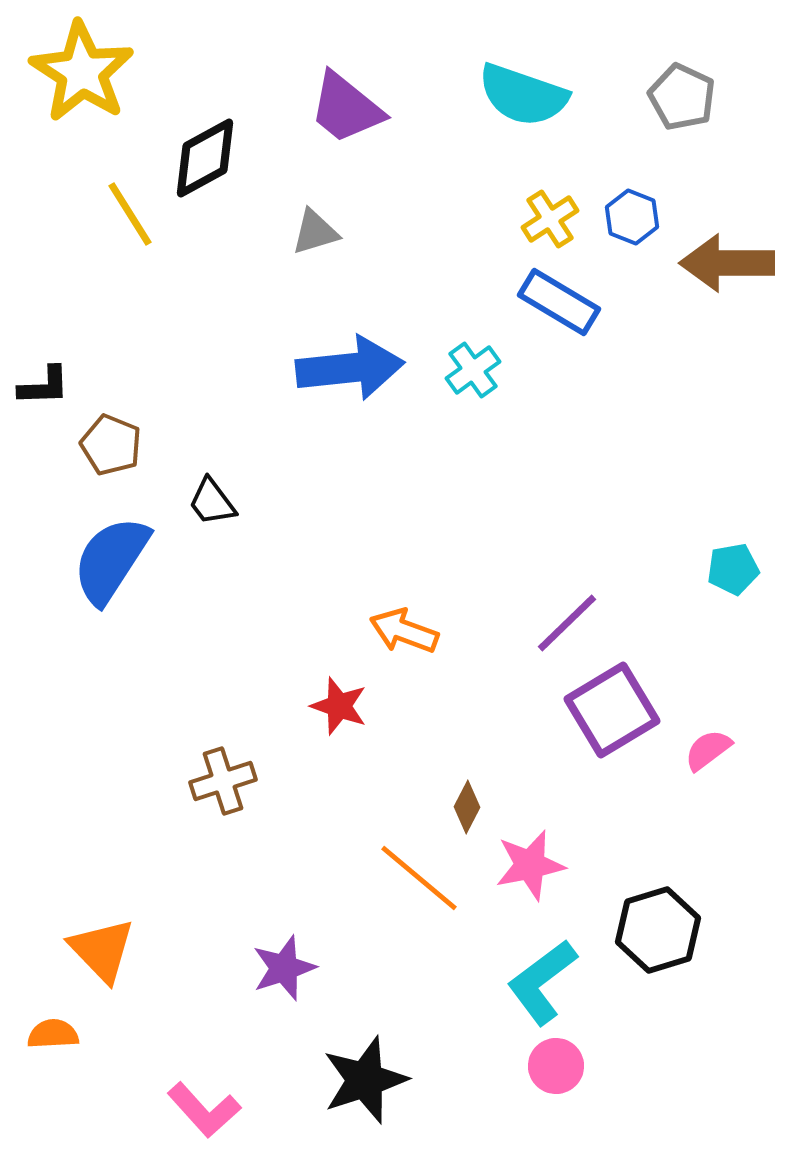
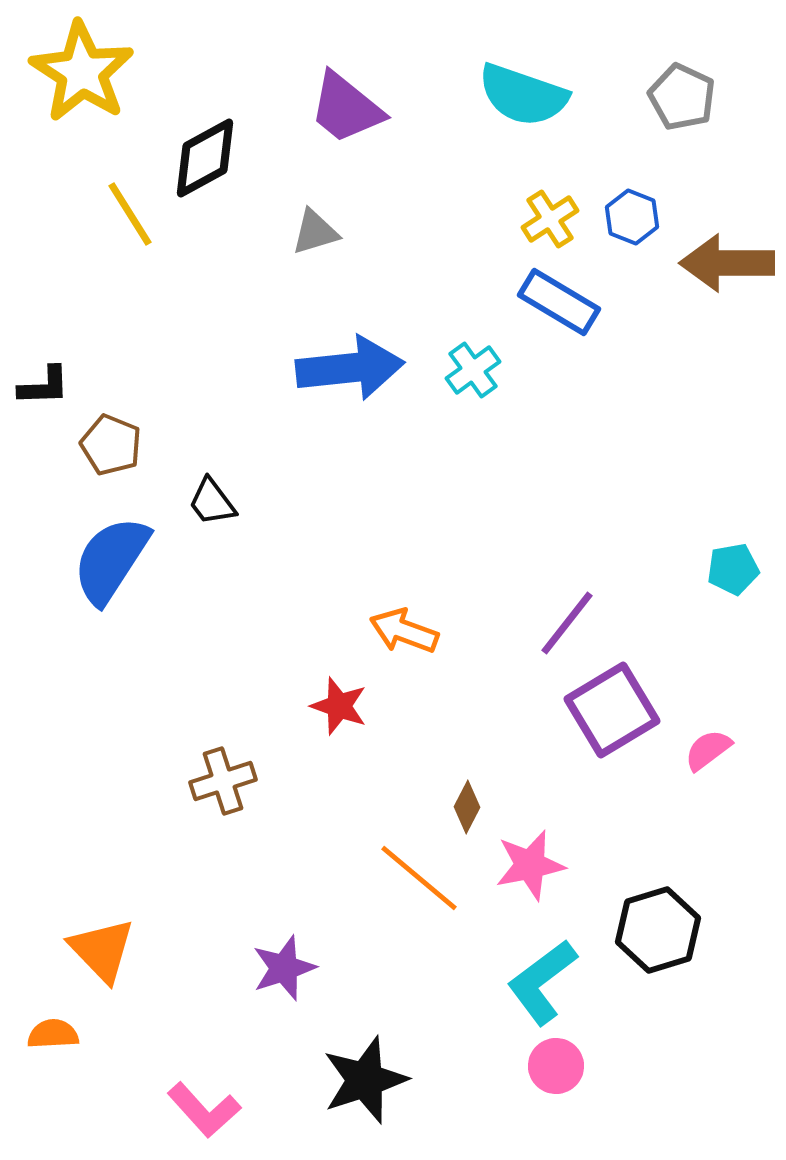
purple line: rotated 8 degrees counterclockwise
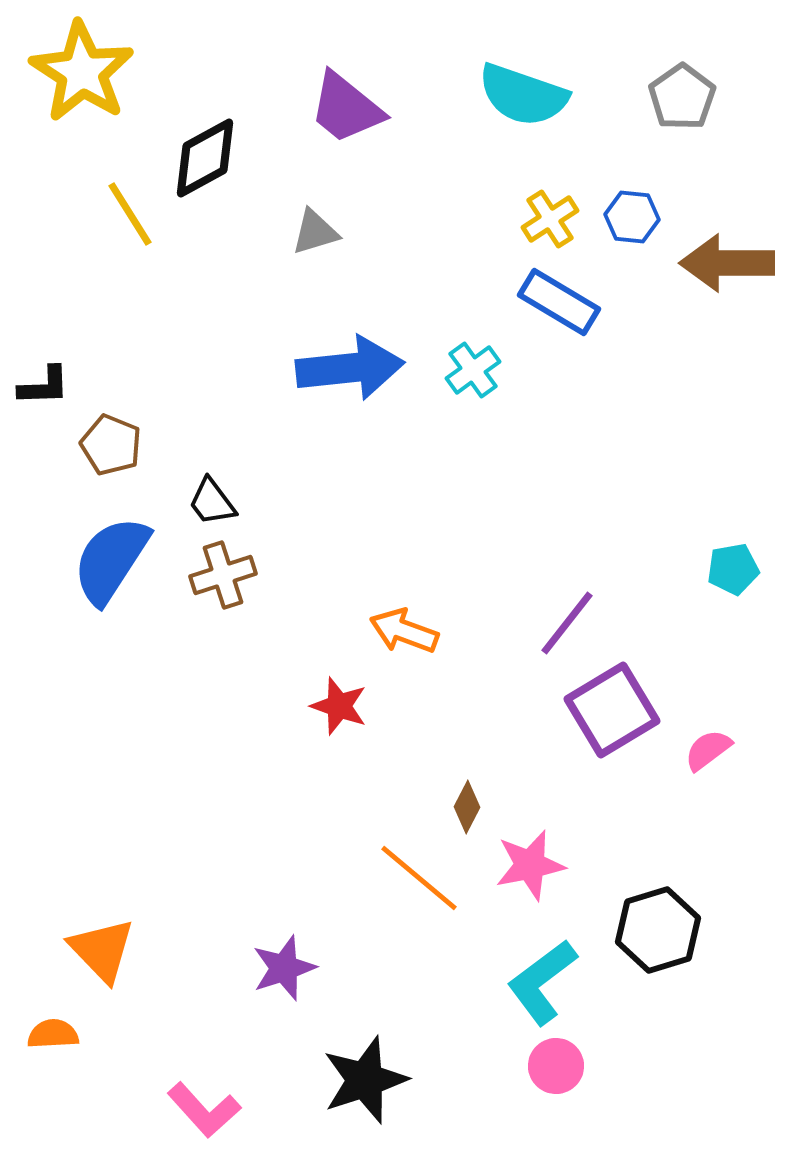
gray pentagon: rotated 12 degrees clockwise
blue hexagon: rotated 16 degrees counterclockwise
brown cross: moved 206 px up
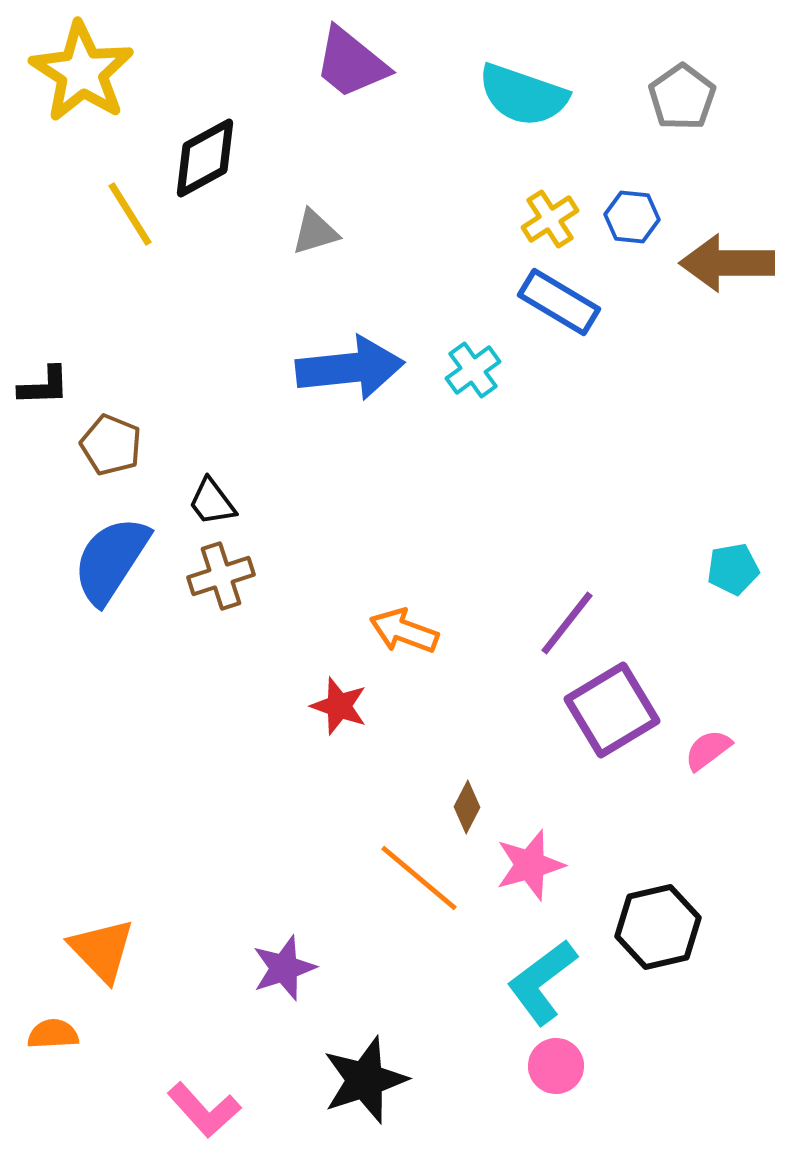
purple trapezoid: moved 5 px right, 45 px up
brown cross: moved 2 px left, 1 px down
pink star: rotated 4 degrees counterclockwise
black hexagon: moved 3 px up; rotated 4 degrees clockwise
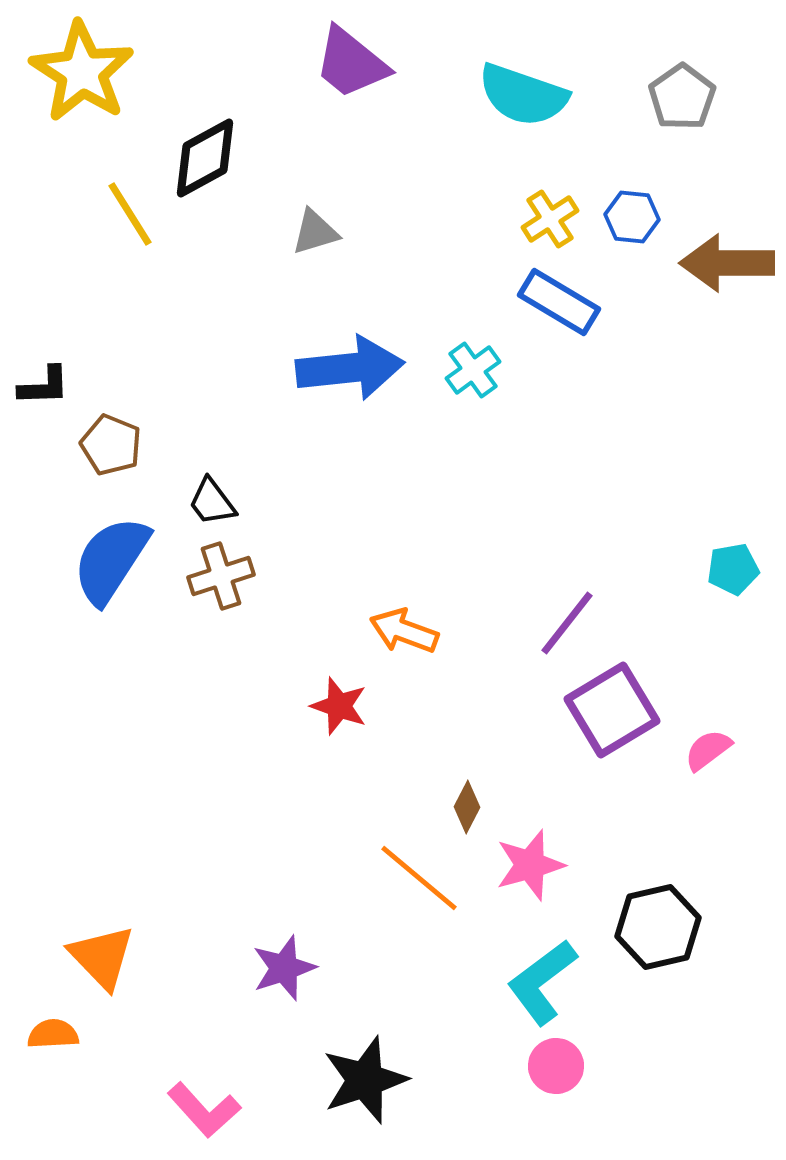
orange triangle: moved 7 px down
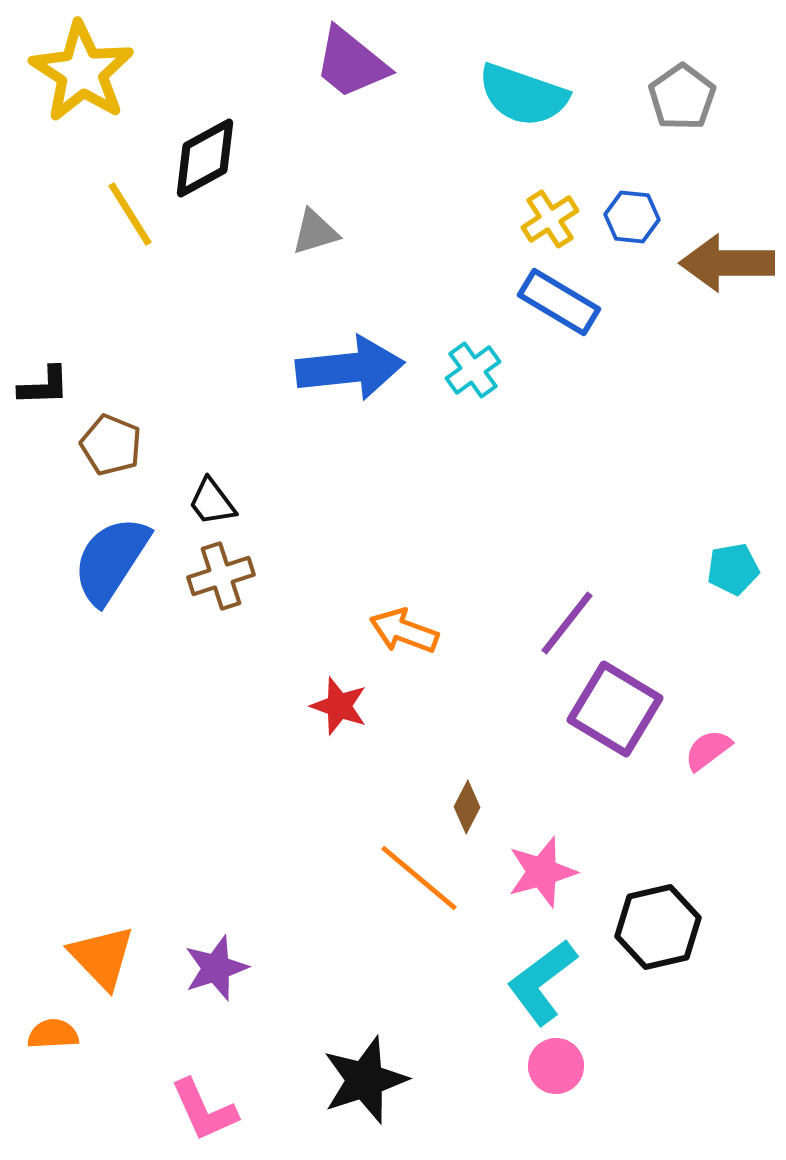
purple square: moved 3 px right, 1 px up; rotated 28 degrees counterclockwise
pink star: moved 12 px right, 7 px down
purple star: moved 68 px left
pink L-shape: rotated 18 degrees clockwise
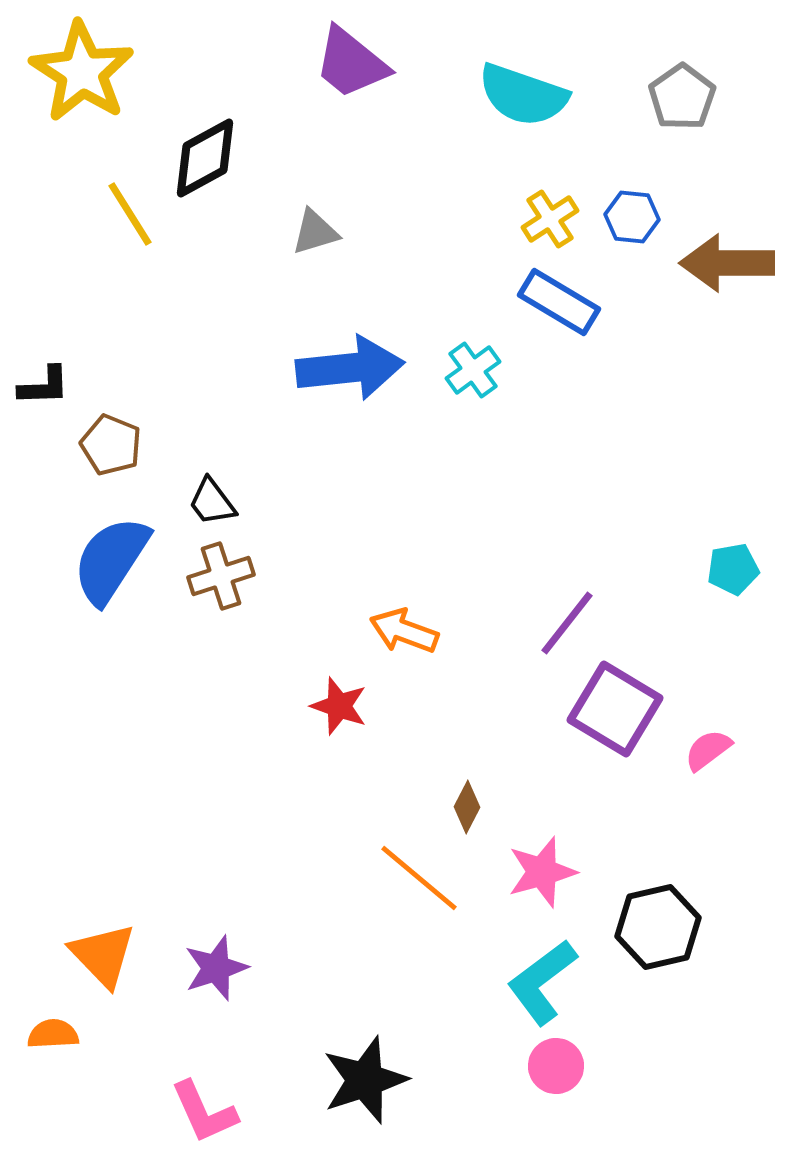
orange triangle: moved 1 px right, 2 px up
pink L-shape: moved 2 px down
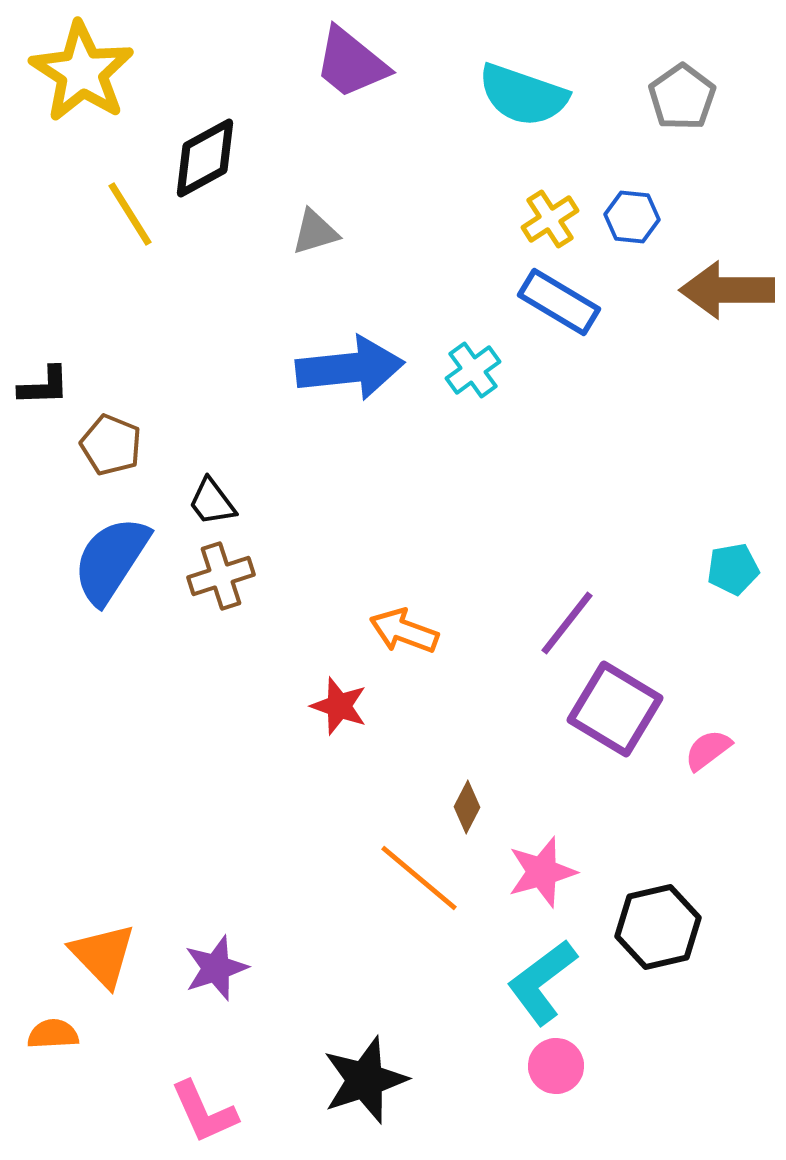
brown arrow: moved 27 px down
